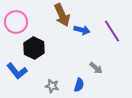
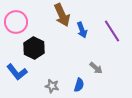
blue arrow: rotated 56 degrees clockwise
blue L-shape: moved 1 px down
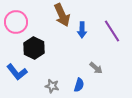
blue arrow: rotated 21 degrees clockwise
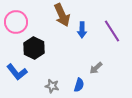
gray arrow: rotated 96 degrees clockwise
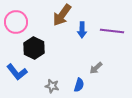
brown arrow: rotated 60 degrees clockwise
purple line: rotated 50 degrees counterclockwise
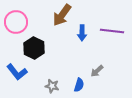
blue arrow: moved 3 px down
gray arrow: moved 1 px right, 3 px down
